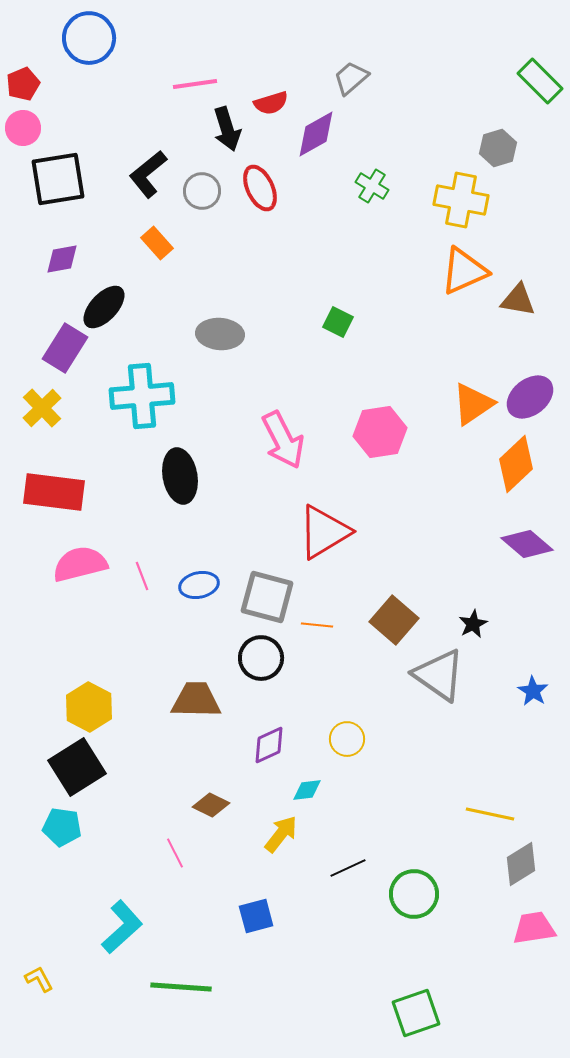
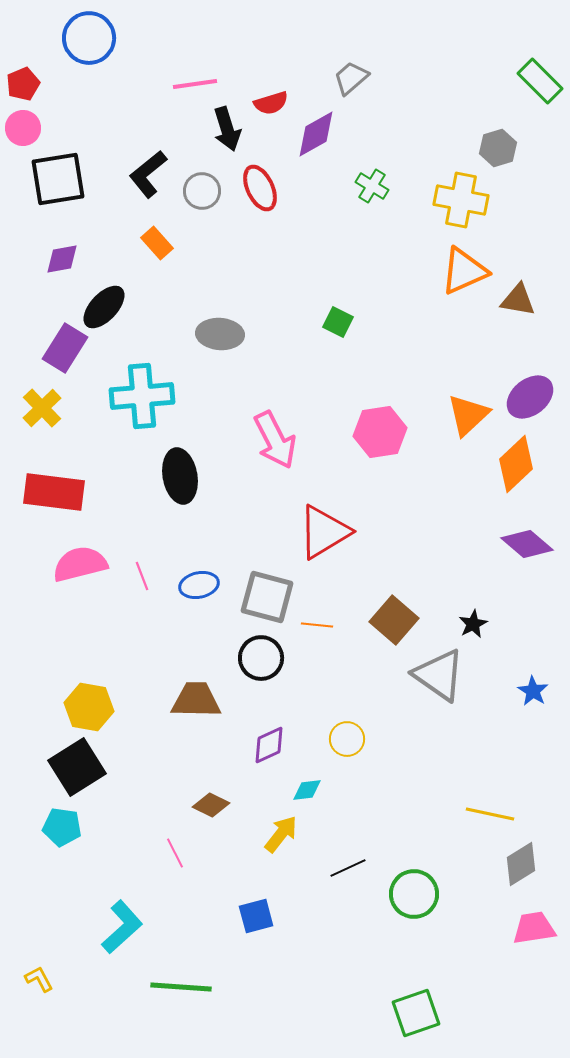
orange triangle at (473, 404): moved 5 px left, 11 px down; rotated 9 degrees counterclockwise
pink arrow at (283, 440): moved 8 px left
yellow hexagon at (89, 707): rotated 18 degrees counterclockwise
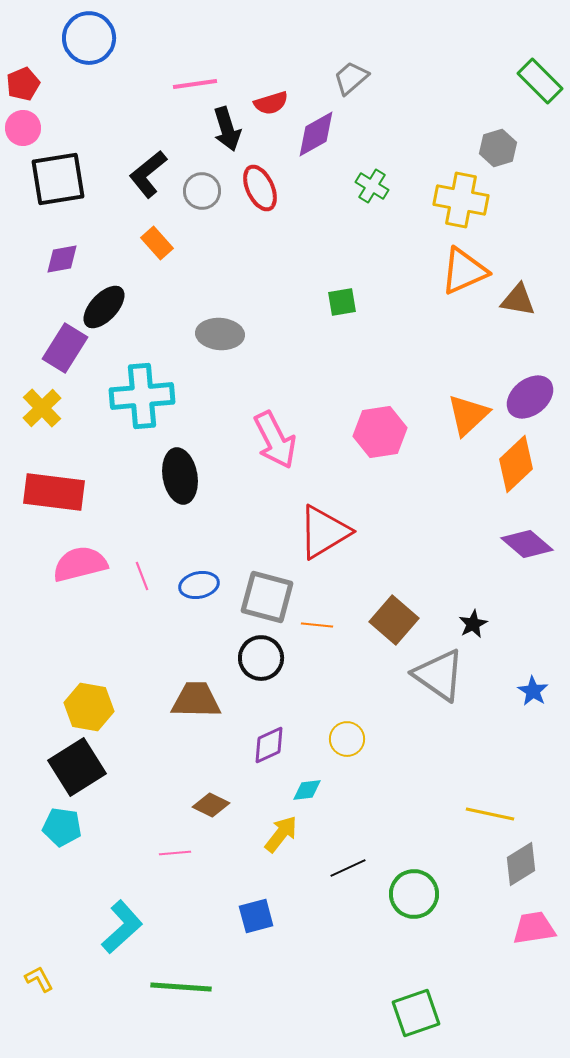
green square at (338, 322): moved 4 px right, 20 px up; rotated 36 degrees counterclockwise
pink line at (175, 853): rotated 68 degrees counterclockwise
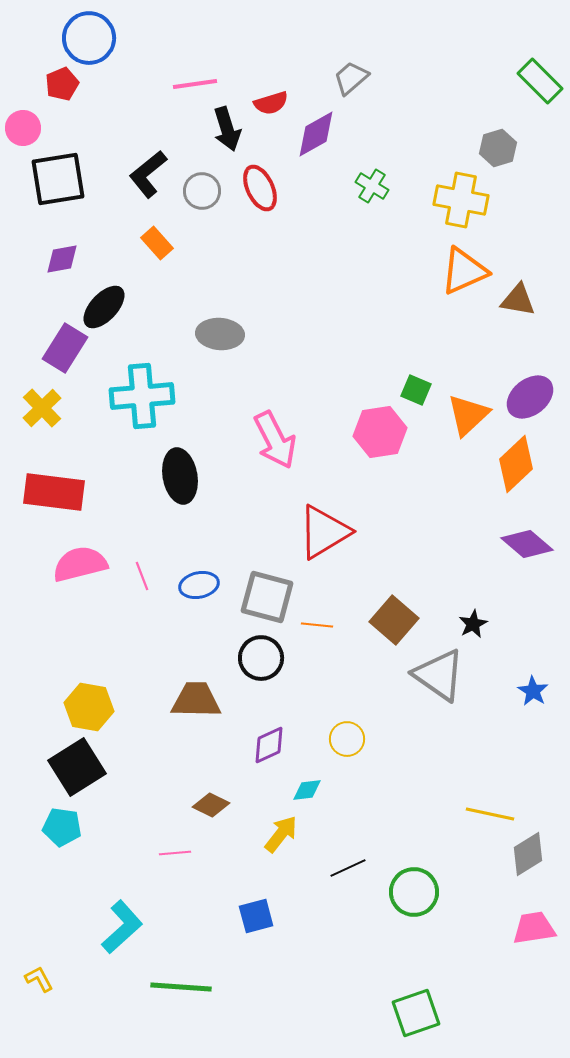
red pentagon at (23, 84): moved 39 px right
green square at (342, 302): moved 74 px right, 88 px down; rotated 32 degrees clockwise
gray diamond at (521, 864): moved 7 px right, 10 px up
green circle at (414, 894): moved 2 px up
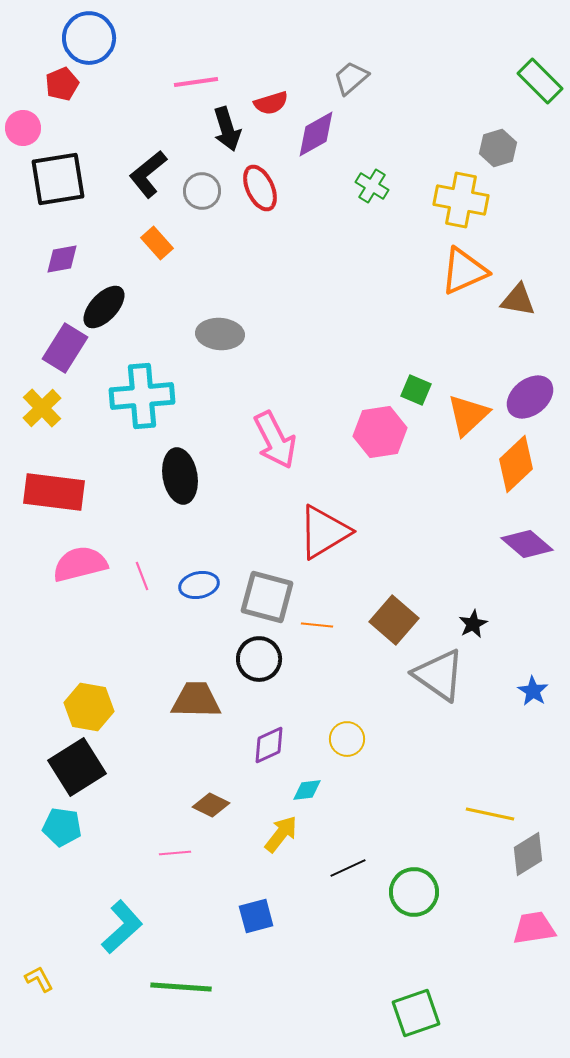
pink line at (195, 84): moved 1 px right, 2 px up
black circle at (261, 658): moved 2 px left, 1 px down
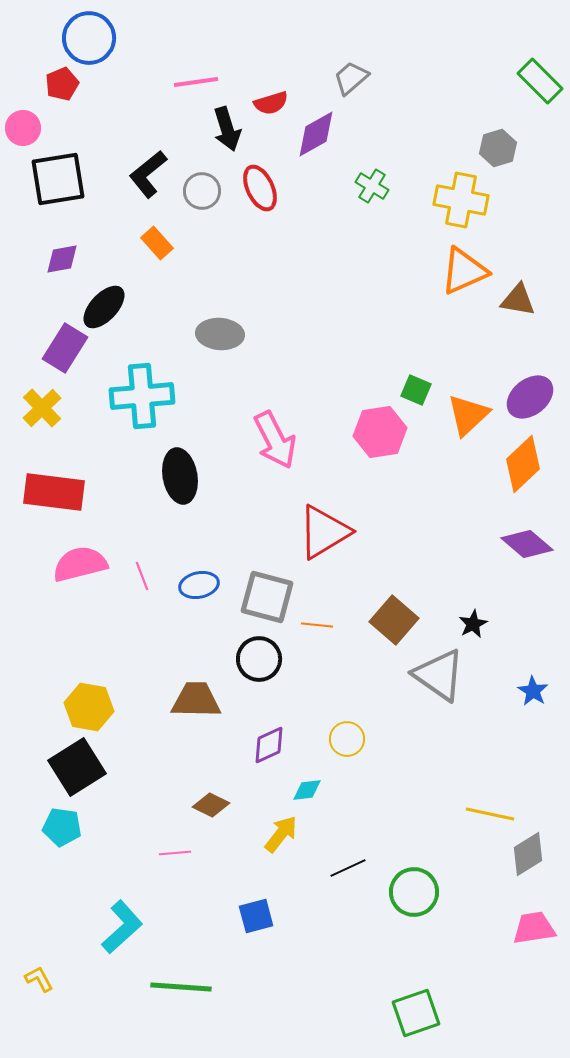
orange diamond at (516, 464): moved 7 px right
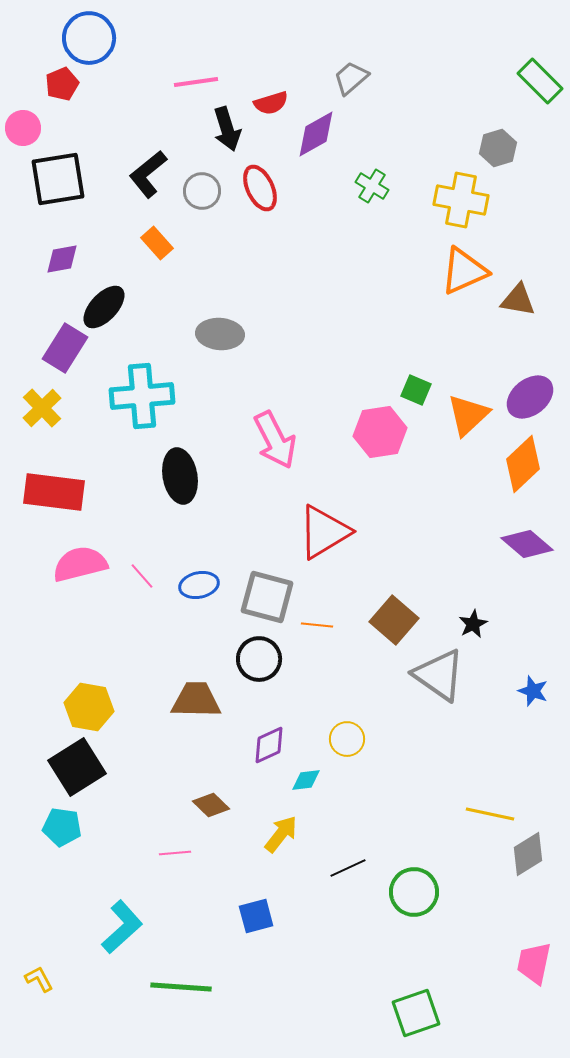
pink line at (142, 576): rotated 20 degrees counterclockwise
blue star at (533, 691): rotated 12 degrees counterclockwise
cyan diamond at (307, 790): moved 1 px left, 10 px up
brown diamond at (211, 805): rotated 18 degrees clockwise
pink trapezoid at (534, 928): moved 35 px down; rotated 69 degrees counterclockwise
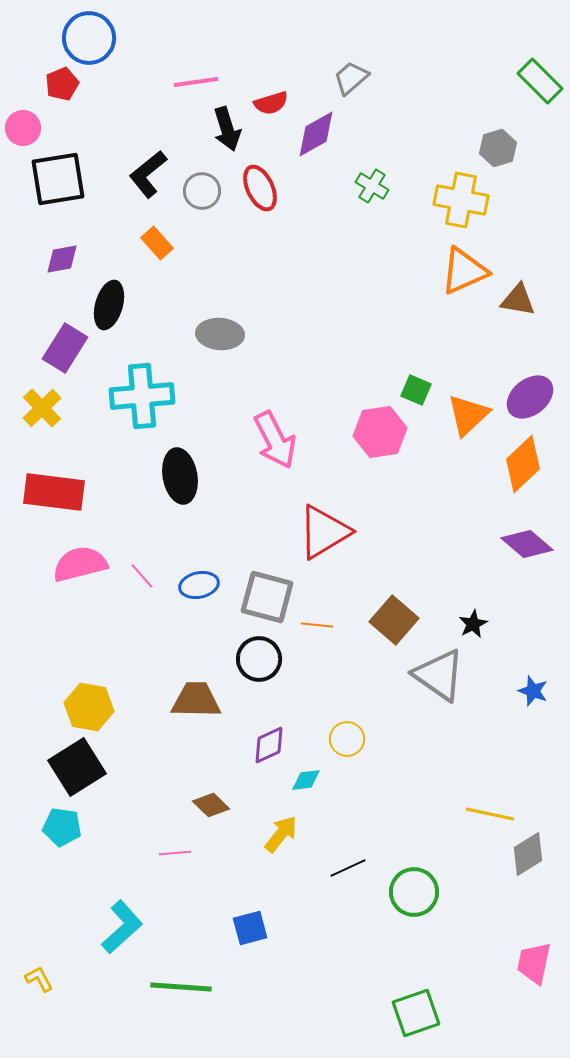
black ellipse at (104, 307): moved 5 px right, 2 px up; rotated 27 degrees counterclockwise
blue square at (256, 916): moved 6 px left, 12 px down
